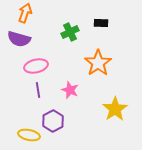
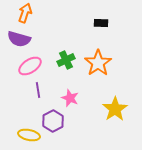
green cross: moved 4 px left, 28 px down
pink ellipse: moved 6 px left; rotated 20 degrees counterclockwise
pink star: moved 8 px down
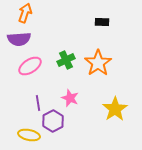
black rectangle: moved 1 px right, 1 px up
purple semicircle: rotated 20 degrees counterclockwise
purple line: moved 13 px down
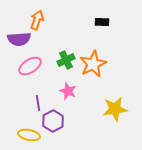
orange arrow: moved 12 px right, 7 px down
orange star: moved 5 px left, 1 px down; rotated 8 degrees clockwise
pink star: moved 2 px left, 7 px up
yellow star: rotated 25 degrees clockwise
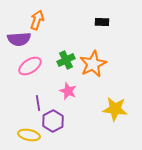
yellow star: rotated 15 degrees clockwise
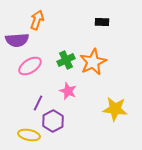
purple semicircle: moved 2 px left, 1 px down
orange star: moved 2 px up
purple line: rotated 35 degrees clockwise
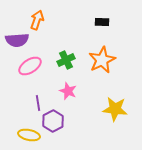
orange star: moved 9 px right, 2 px up
purple line: rotated 35 degrees counterclockwise
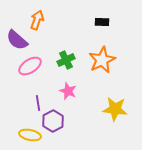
purple semicircle: rotated 45 degrees clockwise
yellow ellipse: moved 1 px right
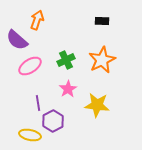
black rectangle: moved 1 px up
pink star: moved 2 px up; rotated 18 degrees clockwise
yellow star: moved 18 px left, 4 px up
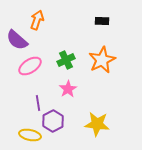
yellow star: moved 19 px down
